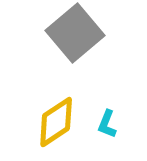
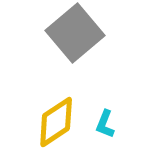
cyan L-shape: moved 2 px left
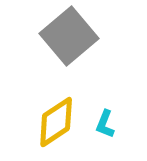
gray square: moved 6 px left, 3 px down
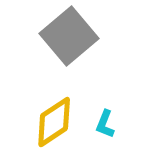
yellow diamond: moved 2 px left
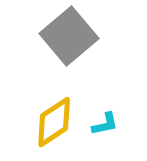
cyan L-shape: rotated 124 degrees counterclockwise
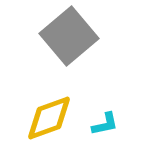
yellow diamond: moved 5 px left, 4 px up; rotated 14 degrees clockwise
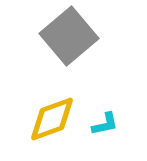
yellow diamond: moved 3 px right, 1 px down
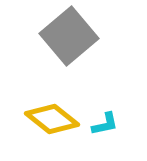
yellow diamond: rotated 58 degrees clockwise
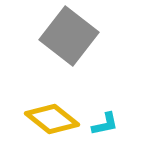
gray square: rotated 12 degrees counterclockwise
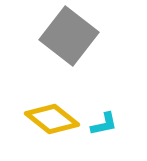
cyan L-shape: moved 1 px left
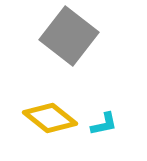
yellow diamond: moved 2 px left, 1 px up
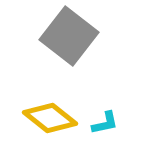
cyan L-shape: moved 1 px right, 1 px up
